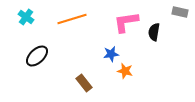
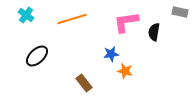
cyan cross: moved 2 px up
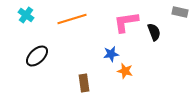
black semicircle: rotated 150 degrees clockwise
brown rectangle: rotated 30 degrees clockwise
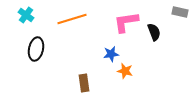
black ellipse: moved 1 px left, 7 px up; rotated 35 degrees counterclockwise
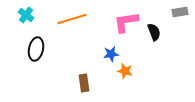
gray rectangle: rotated 21 degrees counterclockwise
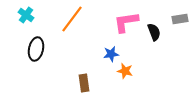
gray rectangle: moved 7 px down
orange line: rotated 36 degrees counterclockwise
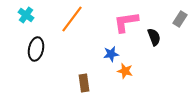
gray rectangle: rotated 49 degrees counterclockwise
black semicircle: moved 5 px down
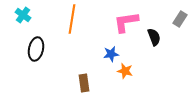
cyan cross: moved 3 px left
orange line: rotated 28 degrees counterclockwise
